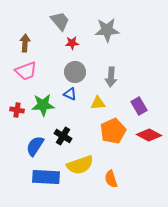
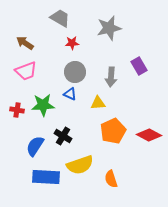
gray trapezoid: moved 3 px up; rotated 20 degrees counterclockwise
gray star: moved 2 px right, 2 px up; rotated 10 degrees counterclockwise
brown arrow: rotated 60 degrees counterclockwise
purple rectangle: moved 40 px up
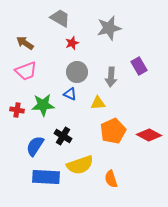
red star: rotated 16 degrees counterclockwise
gray circle: moved 2 px right
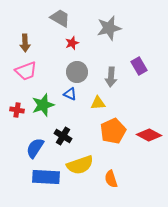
brown arrow: rotated 126 degrees counterclockwise
green star: rotated 15 degrees counterclockwise
blue semicircle: moved 2 px down
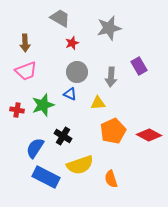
blue rectangle: rotated 24 degrees clockwise
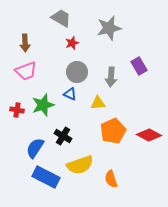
gray trapezoid: moved 1 px right
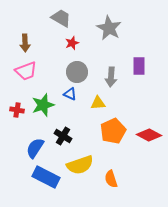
gray star: rotated 30 degrees counterclockwise
purple rectangle: rotated 30 degrees clockwise
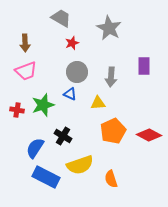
purple rectangle: moved 5 px right
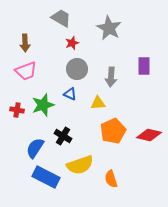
gray circle: moved 3 px up
red diamond: rotated 15 degrees counterclockwise
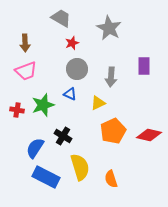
yellow triangle: rotated 21 degrees counterclockwise
yellow semicircle: moved 2 px down; rotated 88 degrees counterclockwise
